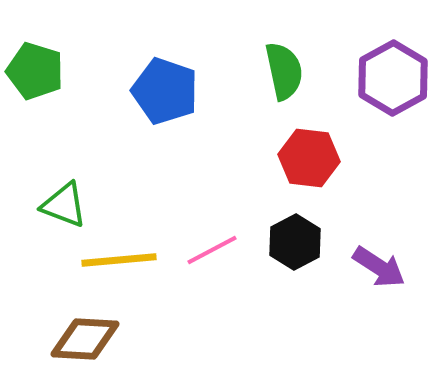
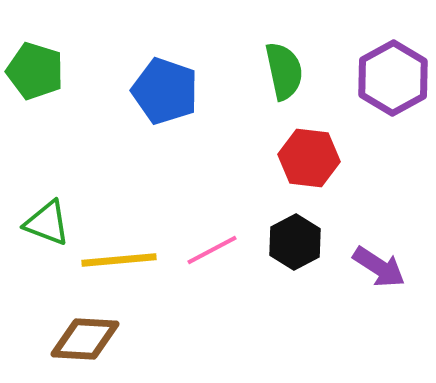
green triangle: moved 17 px left, 18 px down
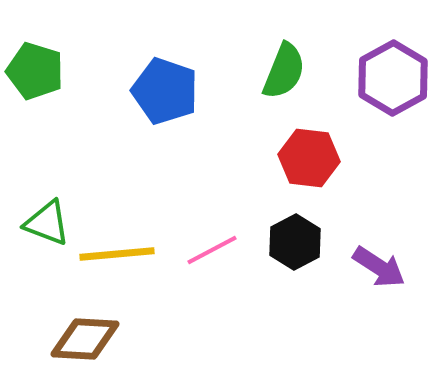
green semicircle: rotated 34 degrees clockwise
yellow line: moved 2 px left, 6 px up
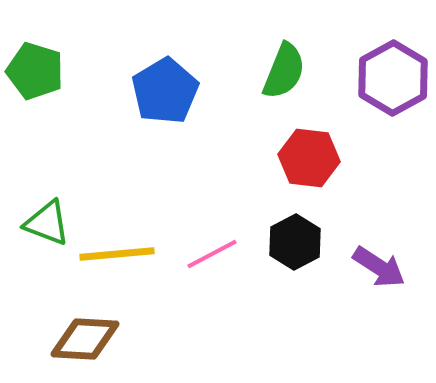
blue pentagon: rotated 22 degrees clockwise
pink line: moved 4 px down
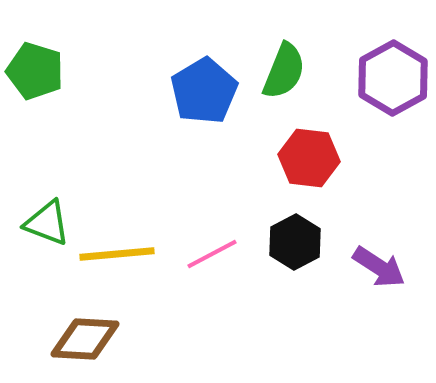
blue pentagon: moved 39 px right
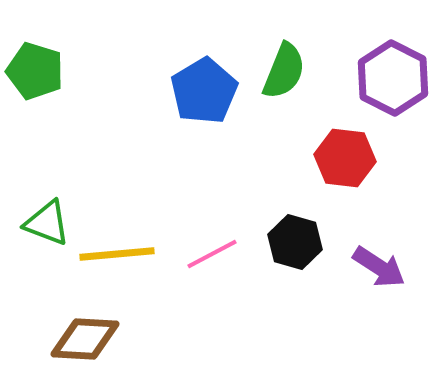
purple hexagon: rotated 4 degrees counterclockwise
red hexagon: moved 36 px right
black hexagon: rotated 16 degrees counterclockwise
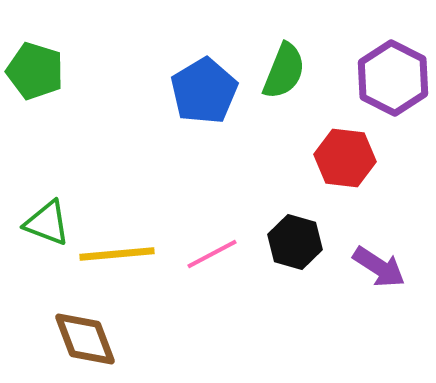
brown diamond: rotated 66 degrees clockwise
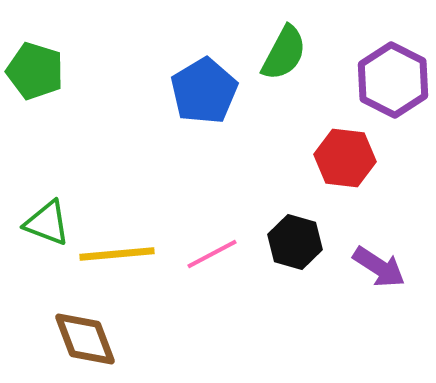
green semicircle: moved 18 px up; rotated 6 degrees clockwise
purple hexagon: moved 2 px down
